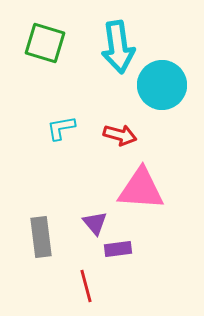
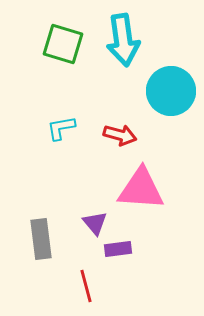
green square: moved 18 px right, 1 px down
cyan arrow: moved 5 px right, 7 px up
cyan circle: moved 9 px right, 6 px down
gray rectangle: moved 2 px down
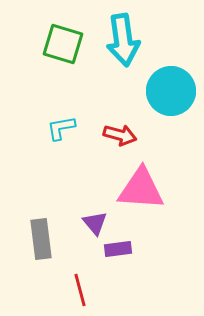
red line: moved 6 px left, 4 px down
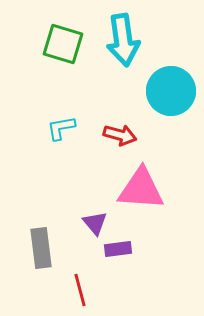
gray rectangle: moved 9 px down
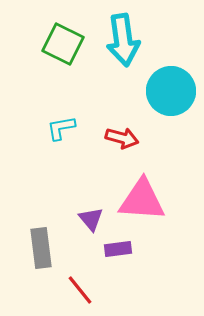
green square: rotated 9 degrees clockwise
red arrow: moved 2 px right, 3 px down
pink triangle: moved 1 px right, 11 px down
purple triangle: moved 4 px left, 4 px up
red line: rotated 24 degrees counterclockwise
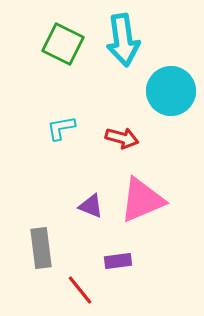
pink triangle: rotated 27 degrees counterclockwise
purple triangle: moved 13 px up; rotated 28 degrees counterclockwise
purple rectangle: moved 12 px down
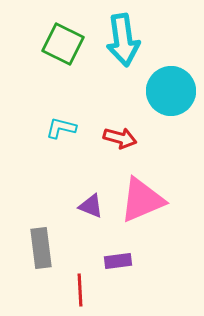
cyan L-shape: rotated 24 degrees clockwise
red arrow: moved 2 px left
red line: rotated 36 degrees clockwise
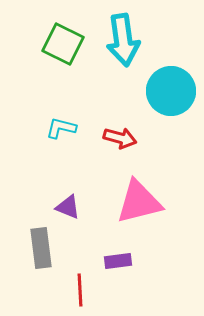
pink triangle: moved 3 px left, 2 px down; rotated 9 degrees clockwise
purple triangle: moved 23 px left, 1 px down
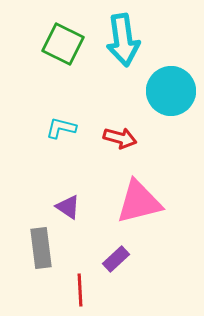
purple triangle: rotated 12 degrees clockwise
purple rectangle: moved 2 px left, 2 px up; rotated 36 degrees counterclockwise
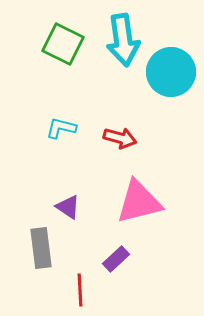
cyan circle: moved 19 px up
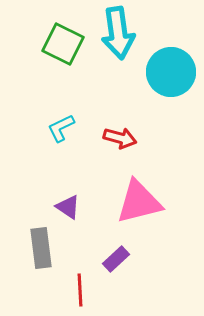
cyan arrow: moved 5 px left, 7 px up
cyan L-shape: rotated 40 degrees counterclockwise
